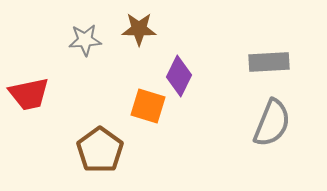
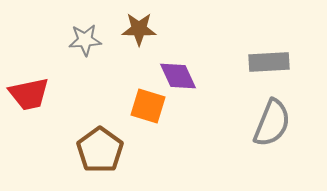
purple diamond: moved 1 px left; rotated 51 degrees counterclockwise
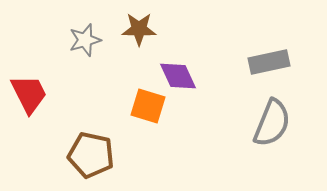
gray star: rotated 12 degrees counterclockwise
gray rectangle: rotated 9 degrees counterclockwise
red trapezoid: rotated 105 degrees counterclockwise
brown pentagon: moved 9 px left, 5 px down; rotated 24 degrees counterclockwise
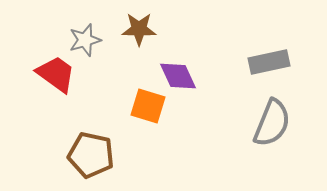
red trapezoid: moved 27 px right, 20 px up; rotated 27 degrees counterclockwise
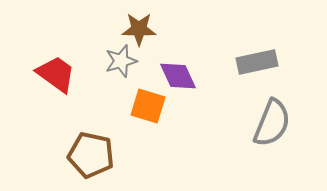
gray star: moved 36 px right, 21 px down
gray rectangle: moved 12 px left
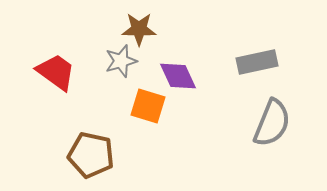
red trapezoid: moved 2 px up
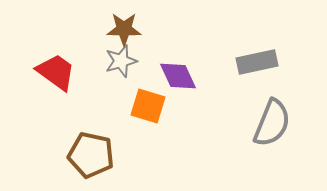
brown star: moved 15 px left
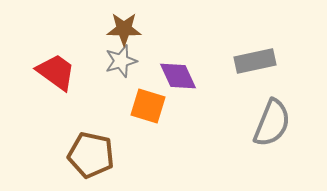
gray rectangle: moved 2 px left, 1 px up
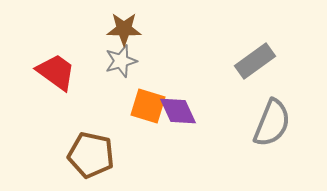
gray rectangle: rotated 24 degrees counterclockwise
purple diamond: moved 35 px down
